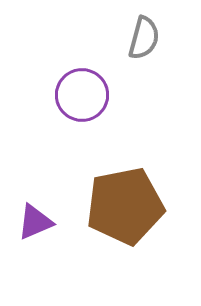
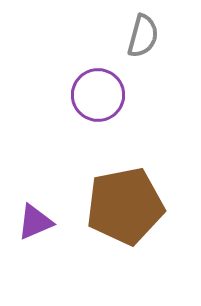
gray semicircle: moved 1 px left, 2 px up
purple circle: moved 16 px right
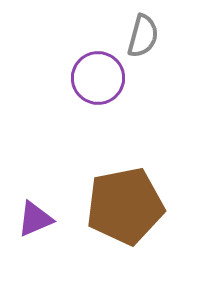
purple circle: moved 17 px up
purple triangle: moved 3 px up
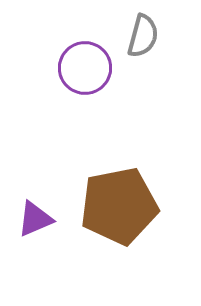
purple circle: moved 13 px left, 10 px up
brown pentagon: moved 6 px left
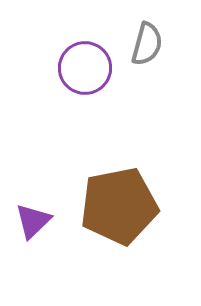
gray semicircle: moved 4 px right, 8 px down
purple triangle: moved 2 px left, 2 px down; rotated 21 degrees counterclockwise
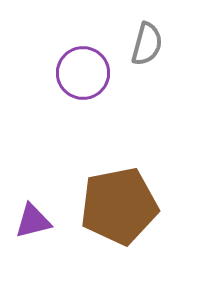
purple circle: moved 2 px left, 5 px down
purple triangle: rotated 30 degrees clockwise
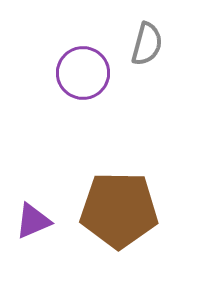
brown pentagon: moved 4 px down; rotated 12 degrees clockwise
purple triangle: rotated 9 degrees counterclockwise
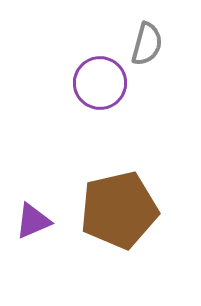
purple circle: moved 17 px right, 10 px down
brown pentagon: rotated 14 degrees counterclockwise
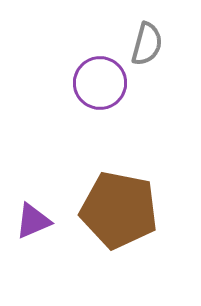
brown pentagon: rotated 24 degrees clockwise
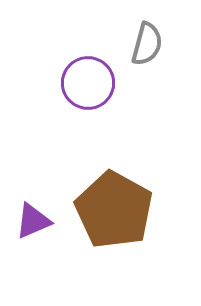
purple circle: moved 12 px left
brown pentagon: moved 5 px left; rotated 18 degrees clockwise
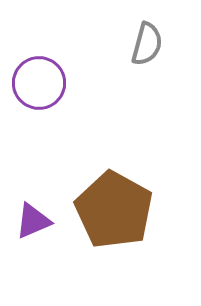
purple circle: moved 49 px left
